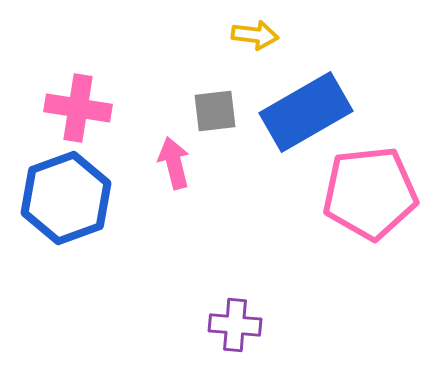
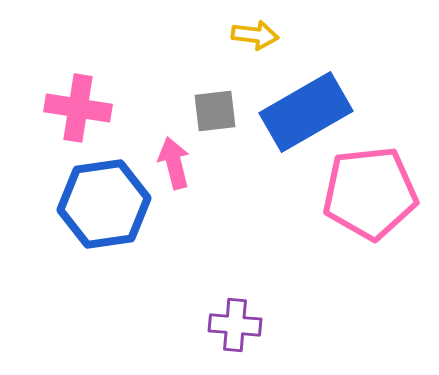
blue hexagon: moved 38 px right, 6 px down; rotated 12 degrees clockwise
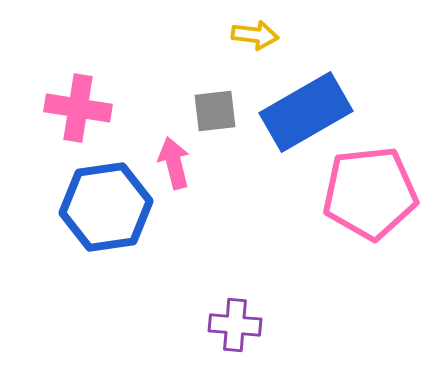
blue hexagon: moved 2 px right, 3 px down
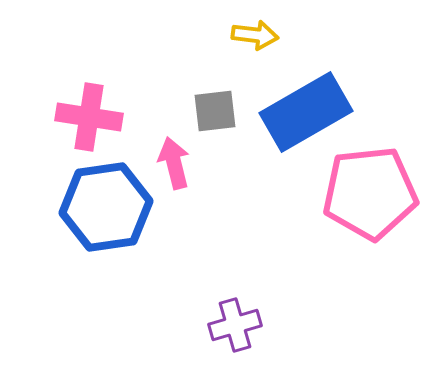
pink cross: moved 11 px right, 9 px down
purple cross: rotated 21 degrees counterclockwise
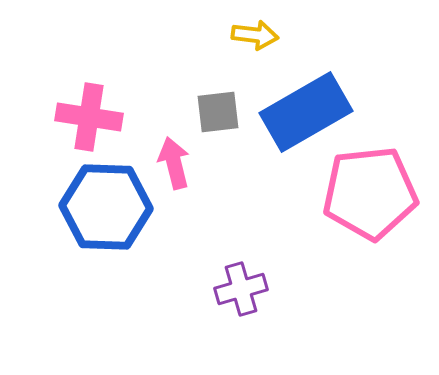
gray square: moved 3 px right, 1 px down
blue hexagon: rotated 10 degrees clockwise
purple cross: moved 6 px right, 36 px up
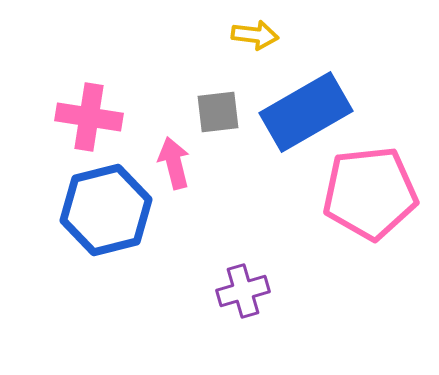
blue hexagon: moved 3 px down; rotated 16 degrees counterclockwise
purple cross: moved 2 px right, 2 px down
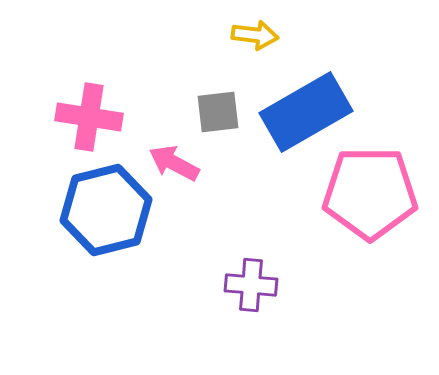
pink arrow: rotated 48 degrees counterclockwise
pink pentagon: rotated 6 degrees clockwise
purple cross: moved 8 px right, 6 px up; rotated 21 degrees clockwise
